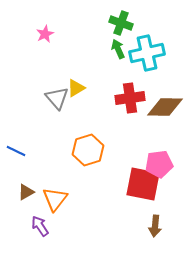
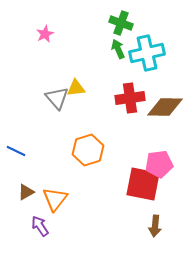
yellow triangle: rotated 24 degrees clockwise
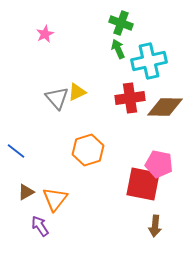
cyan cross: moved 2 px right, 8 px down
yellow triangle: moved 1 px right, 4 px down; rotated 18 degrees counterclockwise
blue line: rotated 12 degrees clockwise
pink pentagon: rotated 20 degrees clockwise
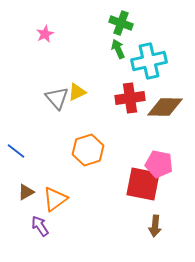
orange triangle: rotated 16 degrees clockwise
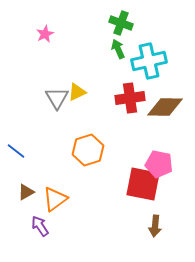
gray triangle: rotated 10 degrees clockwise
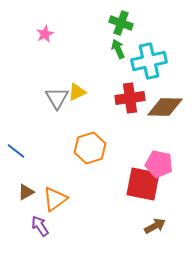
orange hexagon: moved 2 px right, 2 px up
brown arrow: rotated 125 degrees counterclockwise
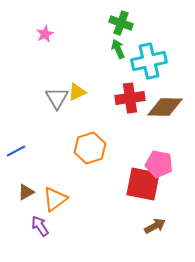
blue line: rotated 66 degrees counterclockwise
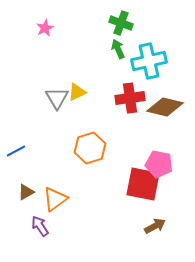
pink star: moved 6 px up
brown diamond: rotated 12 degrees clockwise
